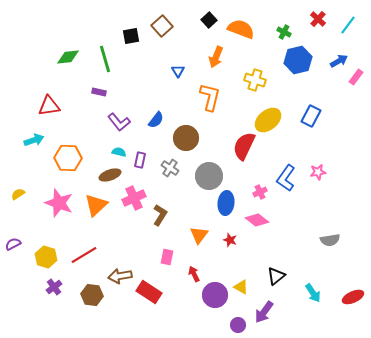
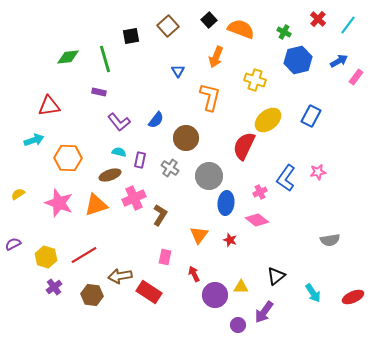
brown square at (162, 26): moved 6 px right
orange triangle at (96, 205): rotated 25 degrees clockwise
pink rectangle at (167, 257): moved 2 px left
yellow triangle at (241, 287): rotated 28 degrees counterclockwise
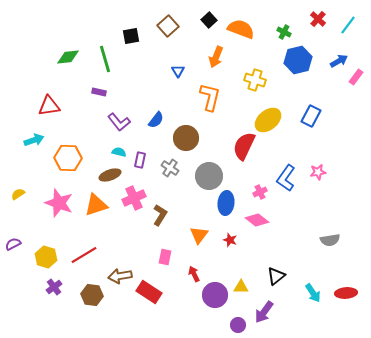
red ellipse at (353, 297): moved 7 px left, 4 px up; rotated 20 degrees clockwise
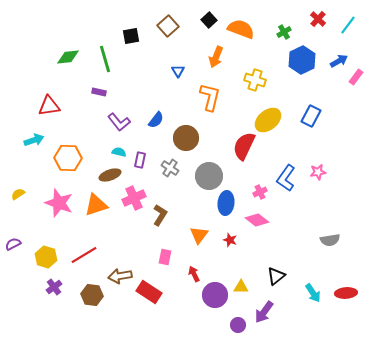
green cross at (284, 32): rotated 32 degrees clockwise
blue hexagon at (298, 60): moved 4 px right; rotated 12 degrees counterclockwise
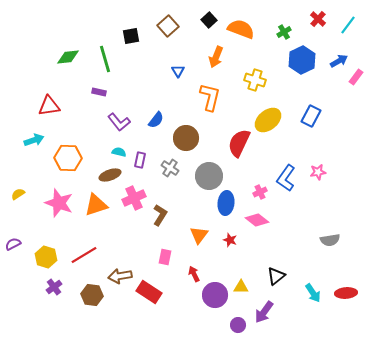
red semicircle at (244, 146): moved 5 px left, 3 px up
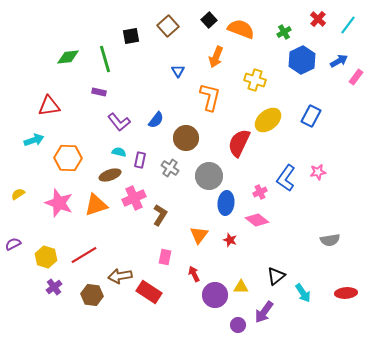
cyan arrow at (313, 293): moved 10 px left
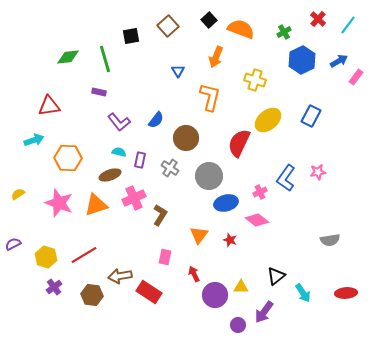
blue ellipse at (226, 203): rotated 70 degrees clockwise
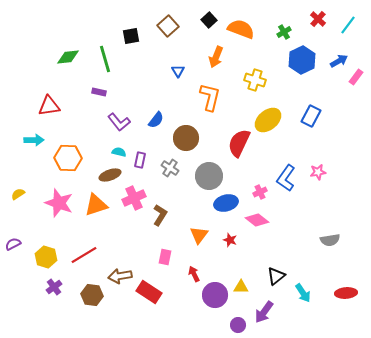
cyan arrow at (34, 140): rotated 18 degrees clockwise
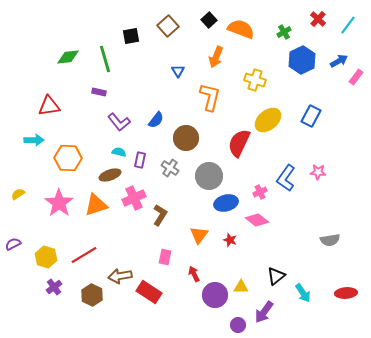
pink star at (318, 172): rotated 14 degrees clockwise
pink star at (59, 203): rotated 16 degrees clockwise
brown hexagon at (92, 295): rotated 20 degrees clockwise
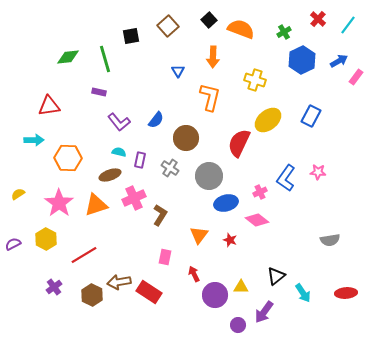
orange arrow at (216, 57): moved 3 px left; rotated 20 degrees counterclockwise
yellow hexagon at (46, 257): moved 18 px up; rotated 10 degrees clockwise
brown arrow at (120, 276): moved 1 px left, 6 px down
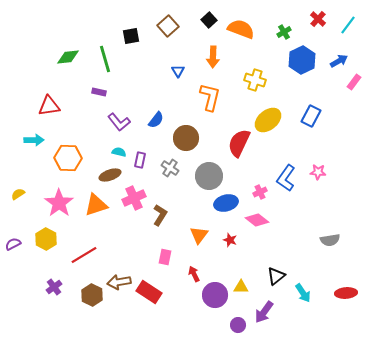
pink rectangle at (356, 77): moved 2 px left, 5 px down
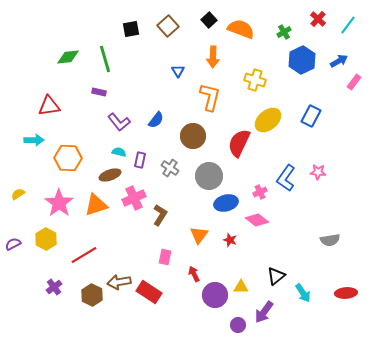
black square at (131, 36): moved 7 px up
brown circle at (186, 138): moved 7 px right, 2 px up
